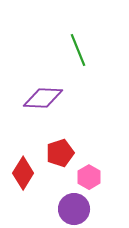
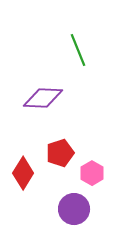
pink hexagon: moved 3 px right, 4 px up
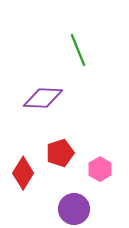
pink hexagon: moved 8 px right, 4 px up
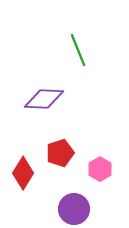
purple diamond: moved 1 px right, 1 px down
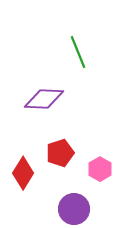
green line: moved 2 px down
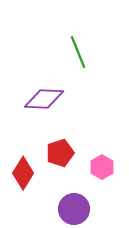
pink hexagon: moved 2 px right, 2 px up
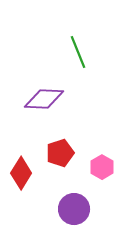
red diamond: moved 2 px left
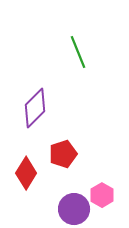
purple diamond: moved 9 px left, 9 px down; rotated 48 degrees counterclockwise
red pentagon: moved 3 px right, 1 px down
pink hexagon: moved 28 px down
red diamond: moved 5 px right
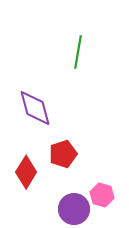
green line: rotated 32 degrees clockwise
purple diamond: rotated 60 degrees counterclockwise
red diamond: moved 1 px up
pink hexagon: rotated 15 degrees counterclockwise
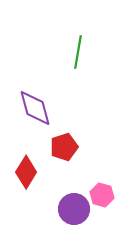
red pentagon: moved 1 px right, 7 px up
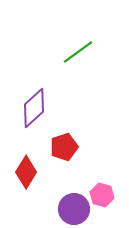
green line: rotated 44 degrees clockwise
purple diamond: moved 1 px left; rotated 63 degrees clockwise
